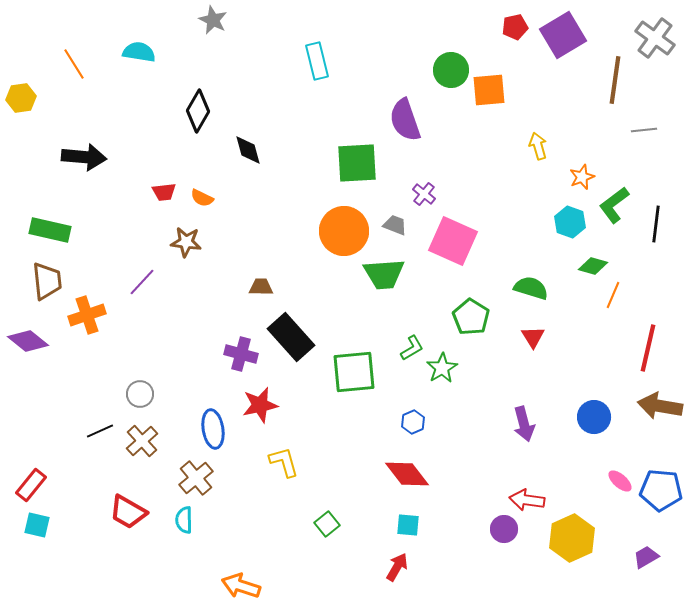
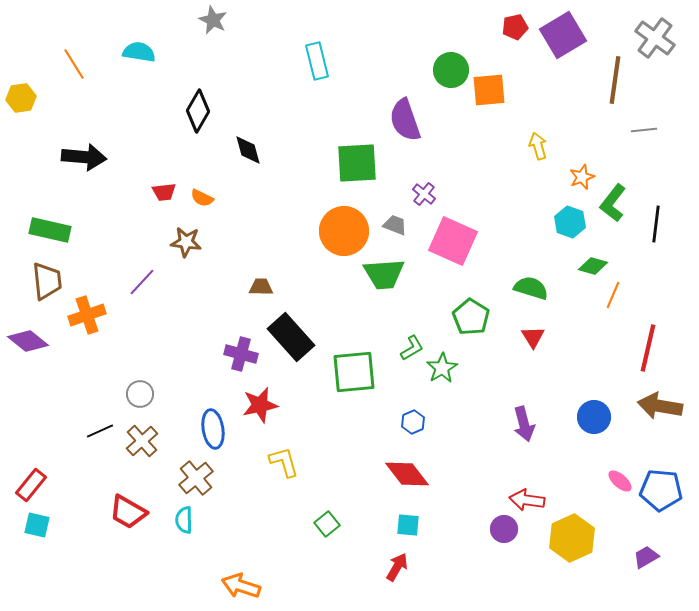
green L-shape at (614, 205): moved 1 px left, 2 px up; rotated 15 degrees counterclockwise
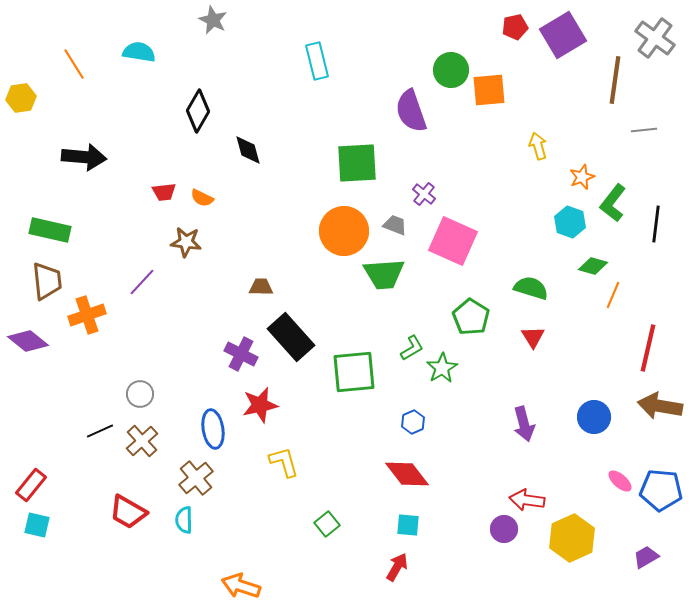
purple semicircle at (405, 120): moved 6 px right, 9 px up
purple cross at (241, 354): rotated 12 degrees clockwise
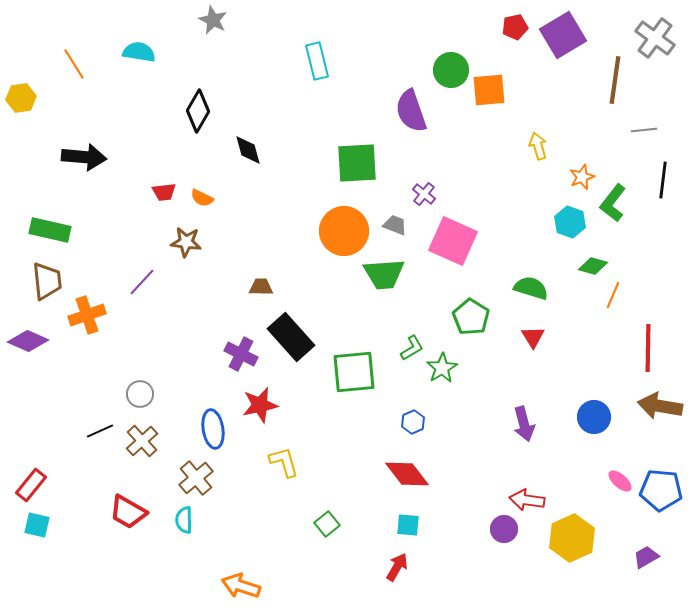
black line at (656, 224): moved 7 px right, 44 px up
purple diamond at (28, 341): rotated 15 degrees counterclockwise
red line at (648, 348): rotated 12 degrees counterclockwise
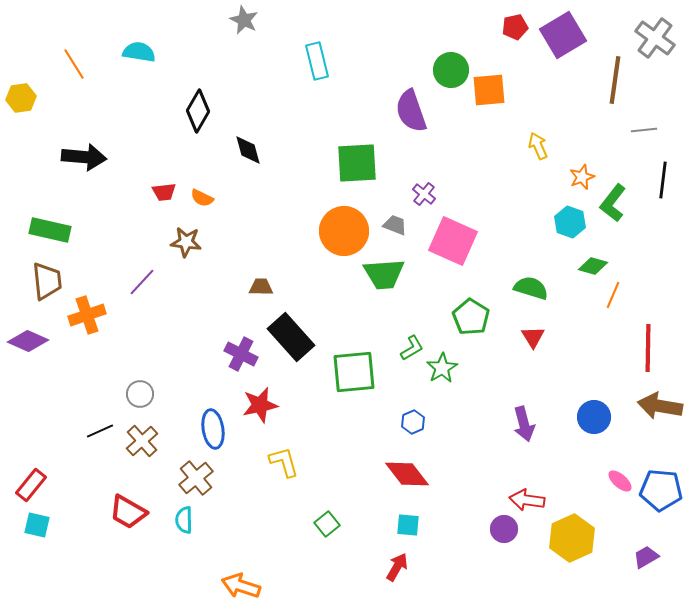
gray star at (213, 20): moved 31 px right
yellow arrow at (538, 146): rotated 8 degrees counterclockwise
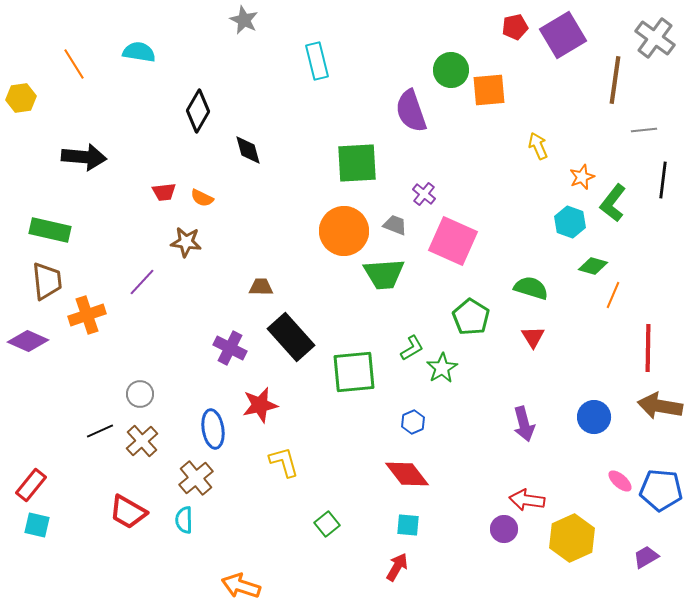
purple cross at (241, 354): moved 11 px left, 6 px up
